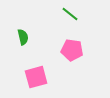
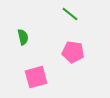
pink pentagon: moved 1 px right, 2 px down
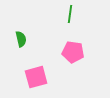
green line: rotated 60 degrees clockwise
green semicircle: moved 2 px left, 2 px down
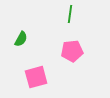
green semicircle: rotated 42 degrees clockwise
pink pentagon: moved 1 px left, 1 px up; rotated 15 degrees counterclockwise
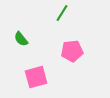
green line: moved 8 px left, 1 px up; rotated 24 degrees clockwise
green semicircle: rotated 112 degrees clockwise
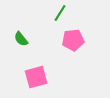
green line: moved 2 px left
pink pentagon: moved 1 px right, 11 px up
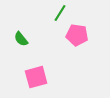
pink pentagon: moved 4 px right, 5 px up; rotated 15 degrees clockwise
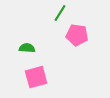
green semicircle: moved 6 px right, 9 px down; rotated 133 degrees clockwise
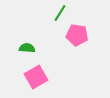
pink square: rotated 15 degrees counterclockwise
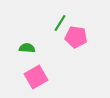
green line: moved 10 px down
pink pentagon: moved 1 px left, 2 px down
